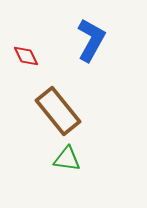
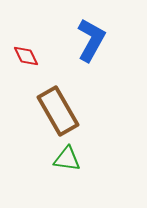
brown rectangle: rotated 9 degrees clockwise
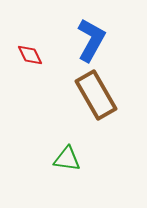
red diamond: moved 4 px right, 1 px up
brown rectangle: moved 38 px right, 16 px up
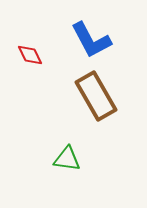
blue L-shape: rotated 123 degrees clockwise
brown rectangle: moved 1 px down
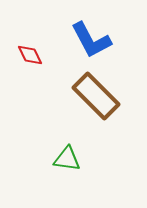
brown rectangle: rotated 15 degrees counterclockwise
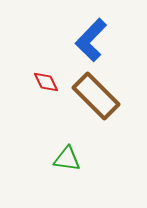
blue L-shape: rotated 72 degrees clockwise
red diamond: moved 16 px right, 27 px down
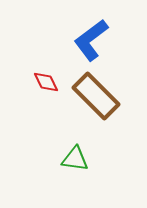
blue L-shape: rotated 9 degrees clockwise
green triangle: moved 8 px right
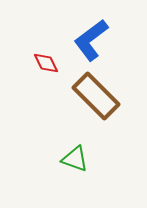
red diamond: moved 19 px up
green triangle: rotated 12 degrees clockwise
